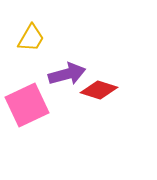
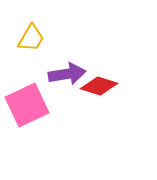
purple arrow: rotated 6 degrees clockwise
red diamond: moved 4 px up
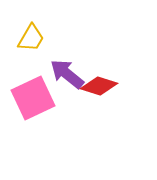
purple arrow: rotated 132 degrees counterclockwise
pink square: moved 6 px right, 7 px up
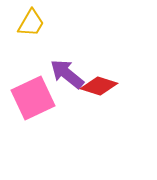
yellow trapezoid: moved 15 px up
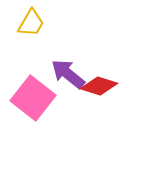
purple arrow: moved 1 px right
pink square: rotated 27 degrees counterclockwise
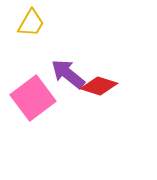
pink square: rotated 15 degrees clockwise
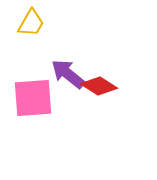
red diamond: rotated 15 degrees clockwise
pink square: rotated 33 degrees clockwise
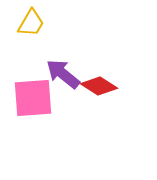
purple arrow: moved 5 px left
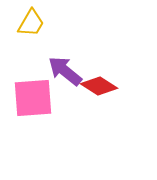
purple arrow: moved 2 px right, 3 px up
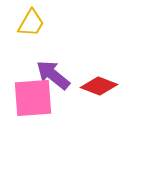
purple arrow: moved 12 px left, 4 px down
red diamond: rotated 12 degrees counterclockwise
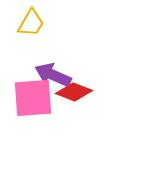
purple arrow: rotated 15 degrees counterclockwise
red diamond: moved 25 px left, 6 px down
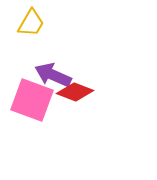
red diamond: moved 1 px right
pink square: moved 1 px left, 2 px down; rotated 24 degrees clockwise
